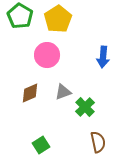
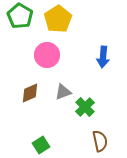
brown semicircle: moved 2 px right, 1 px up
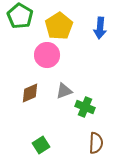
yellow pentagon: moved 1 px right, 7 px down
blue arrow: moved 3 px left, 29 px up
gray triangle: moved 1 px right, 1 px up
green cross: rotated 24 degrees counterclockwise
brown semicircle: moved 4 px left, 2 px down; rotated 15 degrees clockwise
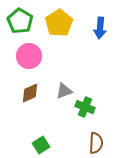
green pentagon: moved 5 px down
yellow pentagon: moved 3 px up
pink circle: moved 18 px left, 1 px down
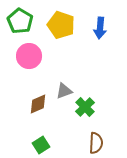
yellow pentagon: moved 2 px right, 2 px down; rotated 20 degrees counterclockwise
brown diamond: moved 8 px right, 11 px down
green cross: rotated 24 degrees clockwise
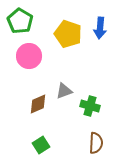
yellow pentagon: moved 7 px right, 9 px down
green cross: moved 5 px right, 1 px up; rotated 30 degrees counterclockwise
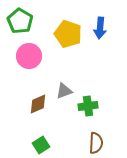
green cross: moved 2 px left; rotated 24 degrees counterclockwise
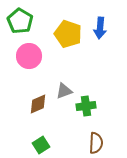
green cross: moved 2 px left
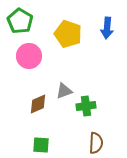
blue arrow: moved 7 px right
green square: rotated 36 degrees clockwise
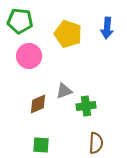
green pentagon: rotated 25 degrees counterclockwise
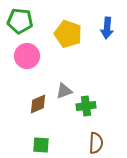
pink circle: moved 2 px left
